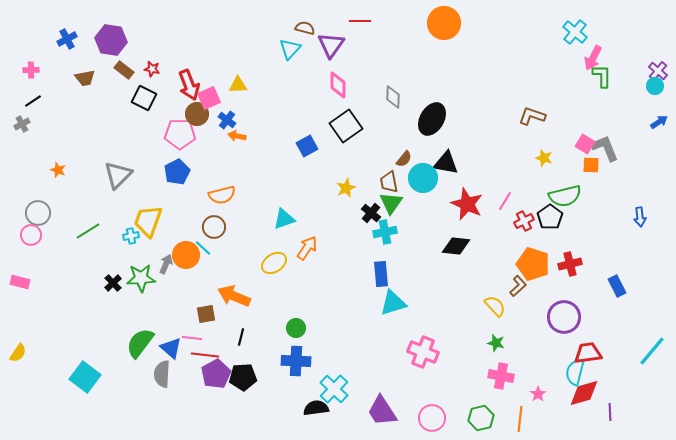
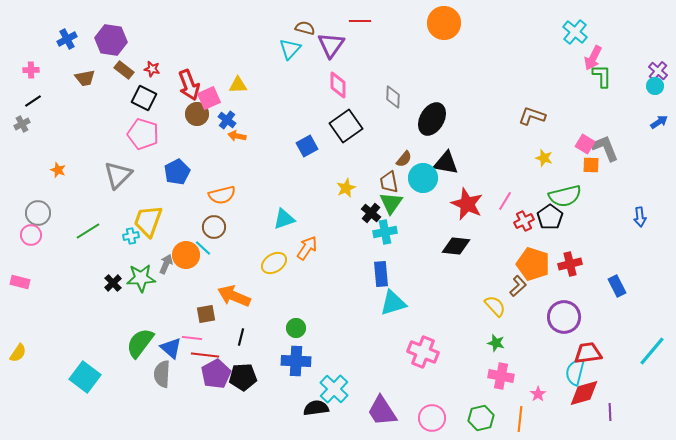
pink pentagon at (180, 134): moved 37 px left; rotated 16 degrees clockwise
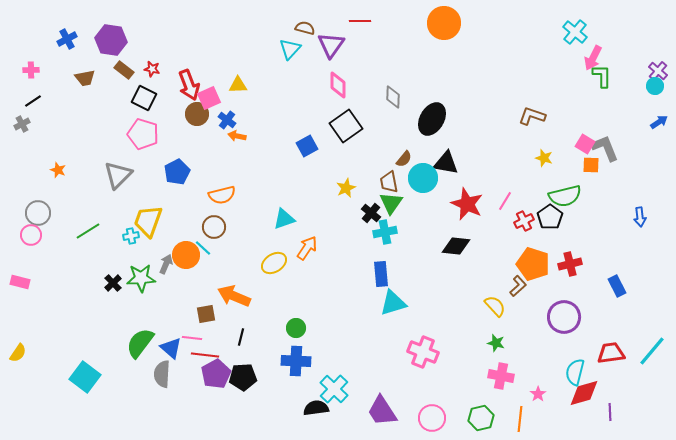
red trapezoid at (588, 353): moved 23 px right
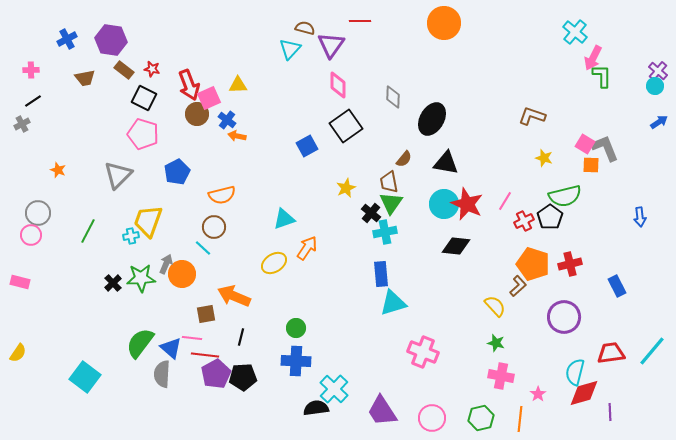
cyan circle at (423, 178): moved 21 px right, 26 px down
green line at (88, 231): rotated 30 degrees counterclockwise
orange circle at (186, 255): moved 4 px left, 19 px down
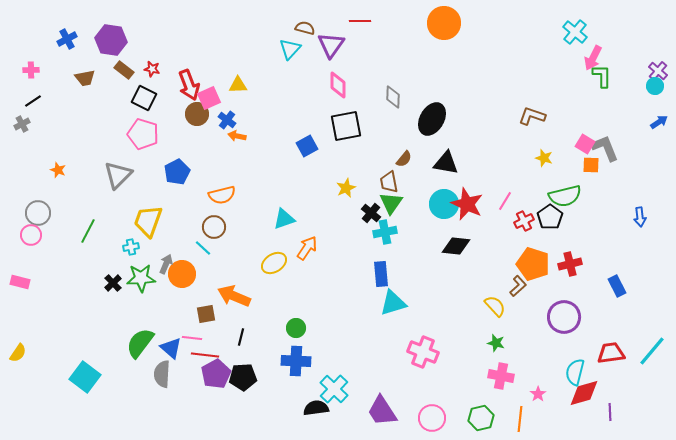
black square at (346, 126): rotated 24 degrees clockwise
cyan cross at (131, 236): moved 11 px down
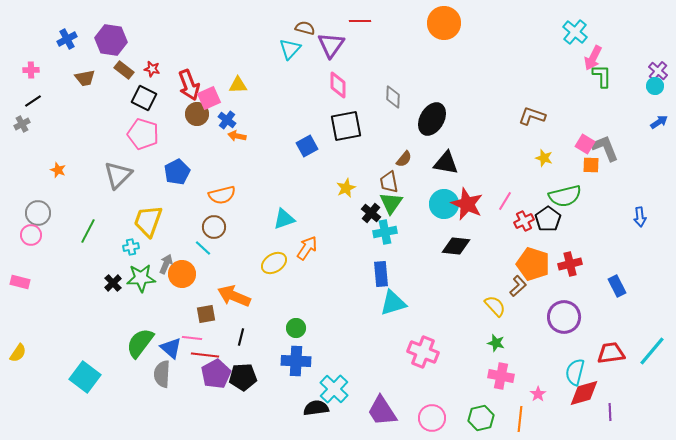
black pentagon at (550, 217): moved 2 px left, 2 px down
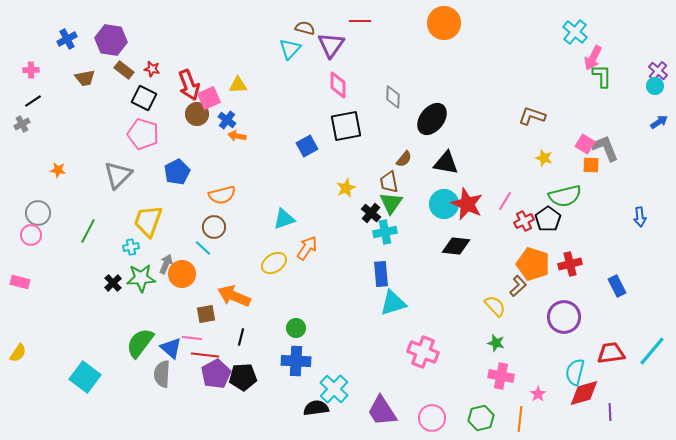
black ellipse at (432, 119): rotated 8 degrees clockwise
orange star at (58, 170): rotated 14 degrees counterclockwise
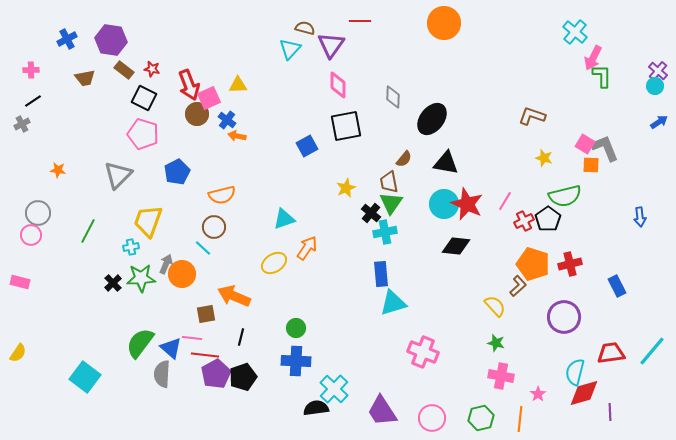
black pentagon at (243, 377): rotated 16 degrees counterclockwise
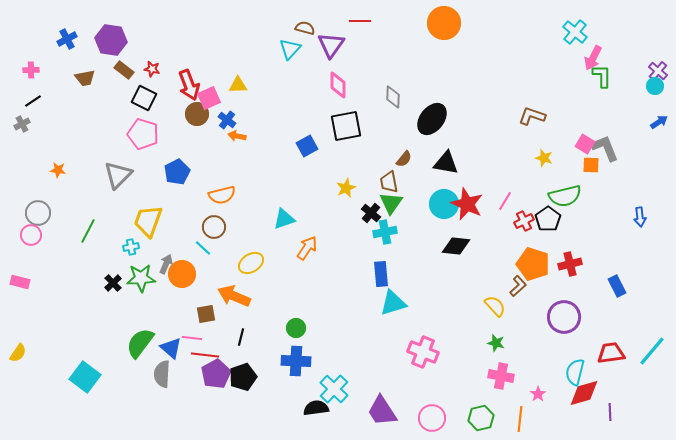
yellow ellipse at (274, 263): moved 23 px left
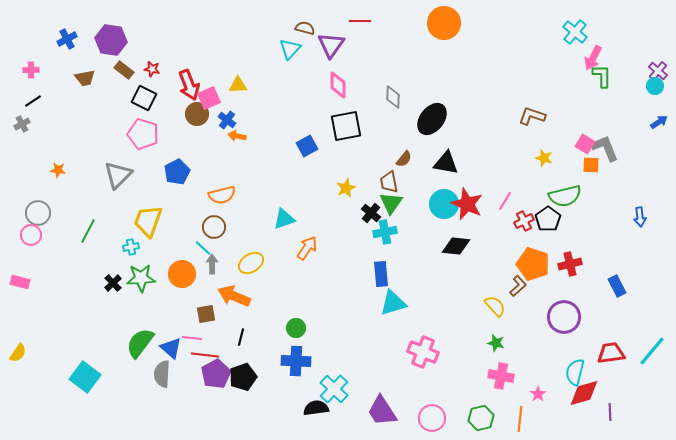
gray arrow at (166, 264): moved 46 px right; rotated 24 degrees counterclockwise
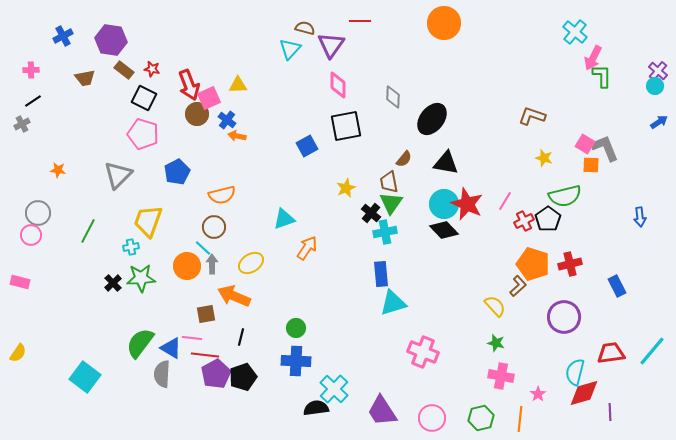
blue cross at (67, 39): moved 4 px left, 3 px up
black diamond at (456, 246): moved 12 px left, 16 px up; rotated 40 degrees clockwise
orange circle at (182, 274): moved 5 px right, 8 px up
blue triangle at (171, 348): rotated 10 degrees counterclockwise
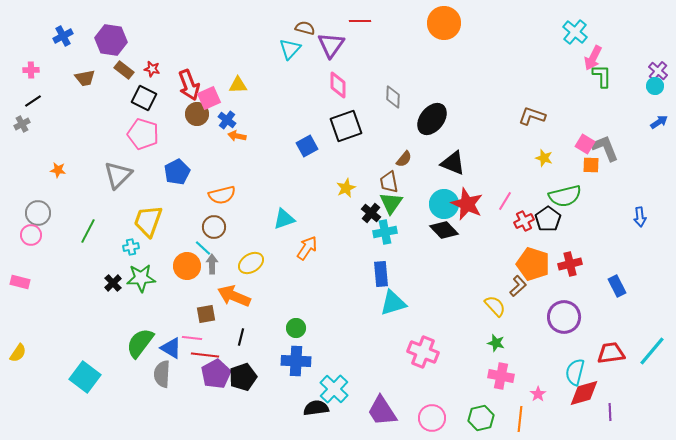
black square at (346, 126): rotated 8 degrees counterclockwise
black triangle at (446, 163): moved 7 px right; rotated 12 degrees clockwise
